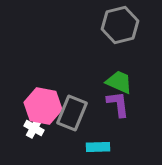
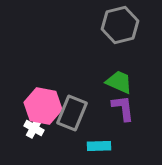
purple L-shape: moved 5 px right, 4 px down
cyan rectangle: moved 1 px right, 1 px up
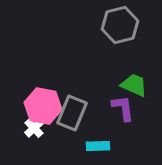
green trapezoid: moved 15 px right, 3 px down
white cross: rotated 18 degrees clockwise
cyan rectangle: moved 1 px left
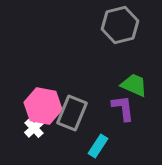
cyan rectangle: rotated 55 degrees counterclockwise
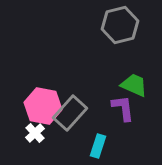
gray rectangle: moved 2 px left; rotated 20 degrees clockwise
white cross: moved 1 px right, 5 px down
cyan rectangle: rotated 15 degrees counterclockwise
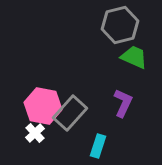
green trapezoid: moved 28 px up
purple L-shape: moved 5 px up; rotated 32 degrees clockwise
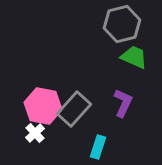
gray hexagon: moved 2 px right, 1 px up
gray rectangle: moved 4 px right, 4 px up
cyan rectangle: moved 1 px down
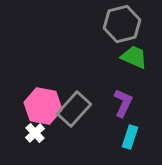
cyan rectangle: moved 32 px right, 10 px up
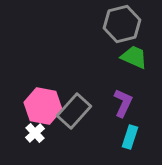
gray rectangle: moved 2 px down
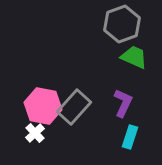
gray hexagon: rotated 6 degrees counterclockwise
gray rectangle: moved 4 px up
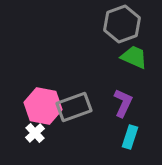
gray rectangle: rotated 28 degrees clockwise
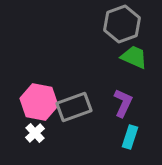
pink hexagon: moved 4 px left, 4 px up
